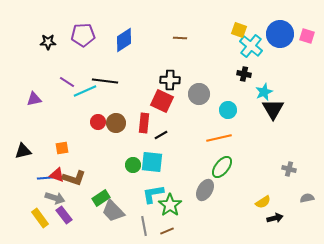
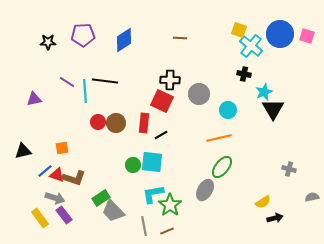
cyan line at (85, 91): rotated 70 degrees counterclockwise
blue line at (45, 178): moved 7 px up; rotated 35 degrees counterclockwise
gray semicircle at (307, 198): moved 5 px right, 1 px up
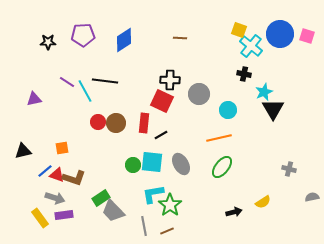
cyan line at (85, 91): rotated 25 degrees counterclockwise
gray ellipse at (205, 190): moved 24 px left, 26 px up; rotated 60 degrees counterclockwise
purple rectangle at (64, 215): rotated 60 degrees counterclockwise
black arrow at (275, 218): moved 41 px left, 6 px up
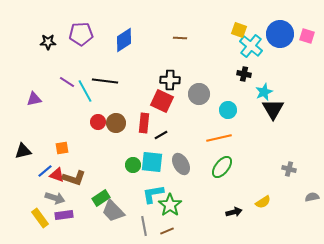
purple pentagon at (83, 35): moved 2 px left, 1 px up
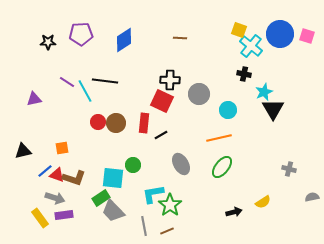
cyan square at (152, 162): moved 39 px left, 16 px down
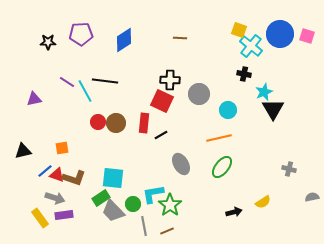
green circle at (133, 165): moved 39 px down
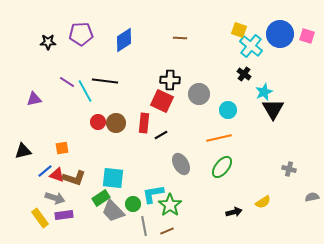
black cross at (244, 74): rotated 24 degrees clockwise
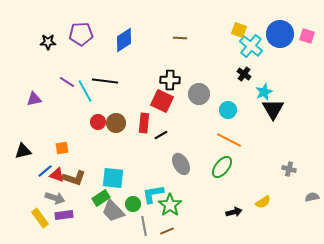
orange line at (219, 138): moved 10 px right, 2 px down; rotated 40 degrees clockwise
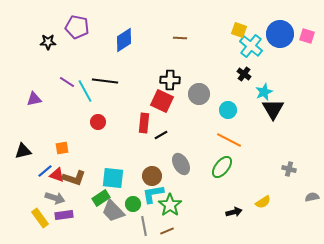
purple pentagon at (81, 34): moved 4 px left, 7 px up; rotated 15 degrees clockwise
brown circle at (116, 123): moved 36 px right, 53 px down
